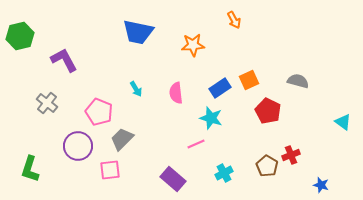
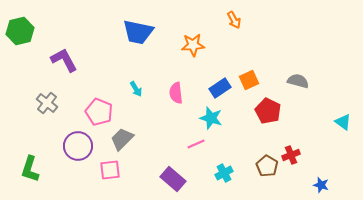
green hexagon: moved 5 px up
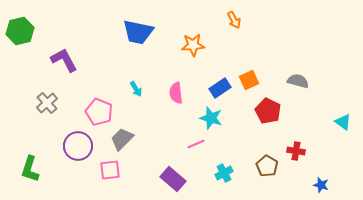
gray cross: rotated 10 degrees clockwise
red cross: moved 5 px right, 4 px up; rotated 30 degrees clockwise
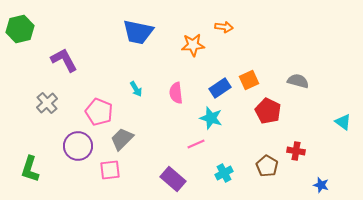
orange arrow: moved 10 px left, 7 px down; rotated 54 degrees counterclockwise
green hexagon: moved 2 px up
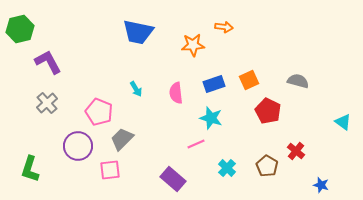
purple L-shape: moved 16 px left, 2 px down
blue rectangle: moved 6 px left, 4 px up; rotated 15 degrees clockwise
red cross: rotated 30 degrees clockwise
cyan cross: moved 3 px right, 5 px up; rotated 18 degrees counterclockwise
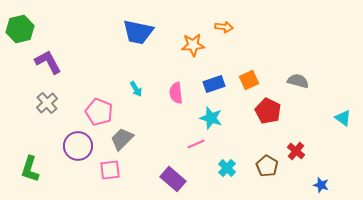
cyan triangle: moved 4 px up
